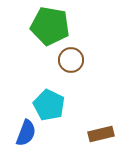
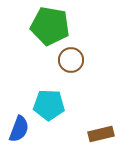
cyan pentagon: rotated 24 degrees counterclockwise
blue semicircle: moved 7 px left, 4 px up
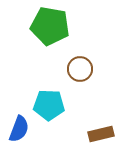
brown circle: moved 9 px right, 9 px down
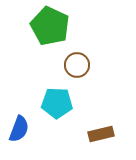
green pentagon: rotated 15 degrees clockwise
brown circle: moved 3 px left, 4 px up
cyan pentagon: moved 8 px right, 2 px up
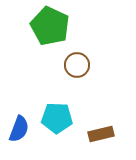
cyan pentagon: moved 15 px down
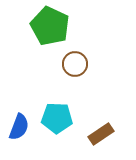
brown circle: moved 2 px left, 1 px up
blue semicircle: moved 2 px up
brown rectangle: rotated 20 degrees counterclockwise
